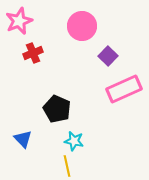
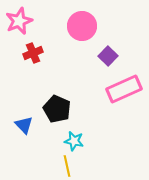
blue triangle: moved 1 px right, 14 px up
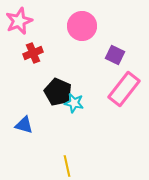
purple square: moved 7 px right, 1 px up; rotated 18 degrees counterclockwise
pink rectangle: rotated 28 degrees counterclockwise
black pentagon: moved 1 px right, 17 px up
blue triangle: rotated 30 degrees counterclockwise
cyan star: moved 38 px up
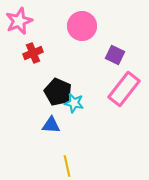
blue triangle: moved 27 px right; rotated 12 degrees counterclockwise
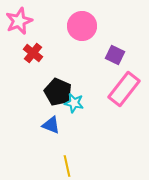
red cross: rotated 30 degrees counterclockwise
blue triangle: rotated 18 degrees clockwise
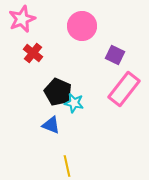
pink star: moved 3 px right, 2 px up
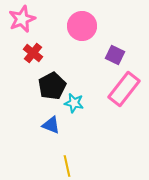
black pentagon: moved 6 px left, 6 px up; rotated 20 degrees clockwise
